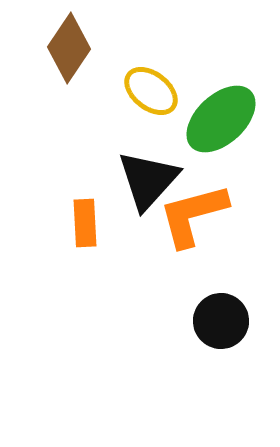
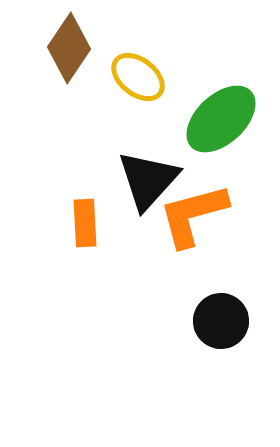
yellow ellipse: moved 13 px left, 14 px up
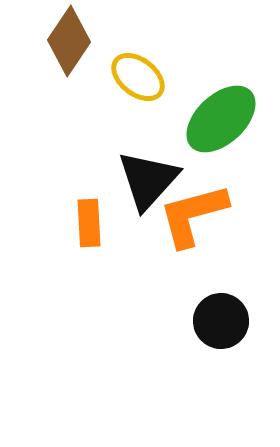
brown diamond: moved 7 px up
orange rectangle: moved 4 px right
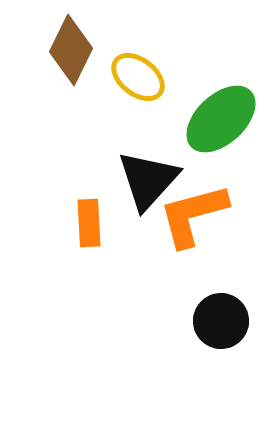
brown diamond: moved 2 px right, 9 px down; rotated 8 degrees counterclockwise
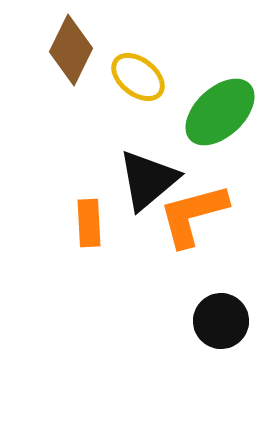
green ellipse: moved 1 px left, 7 px up
black triangle: rotated 8 degrees clockwise
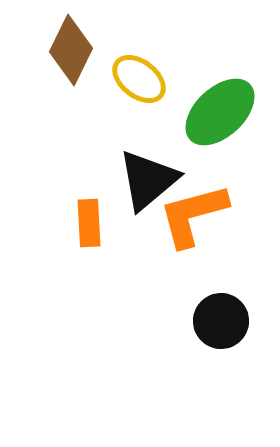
yellow ellipse: moved 1 px right, 2 px down
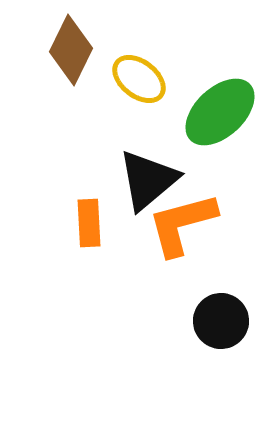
orange L-shape: moved 11 px left, 9 px down
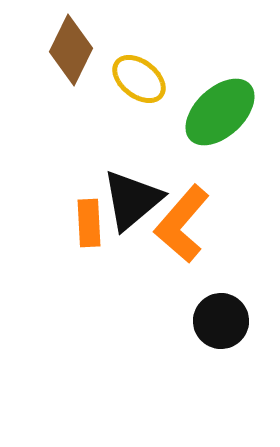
black triangle: moved 16 px left, 20 px down
orange L-shape: rotated 34 degrees counterclockwise
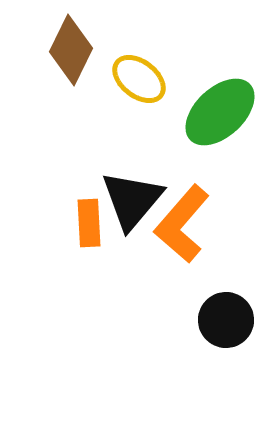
black triangle: rotated 10 degrees counterclockwise
black circle: moved 5 px right, 1 px up
